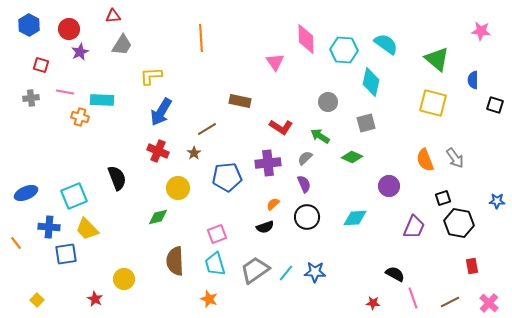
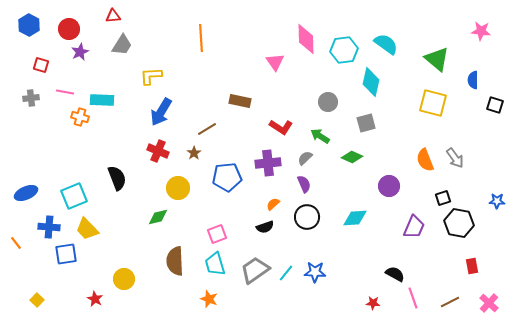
cyan hexagon at (344, 50): rotated 12 degrees counterclockwise
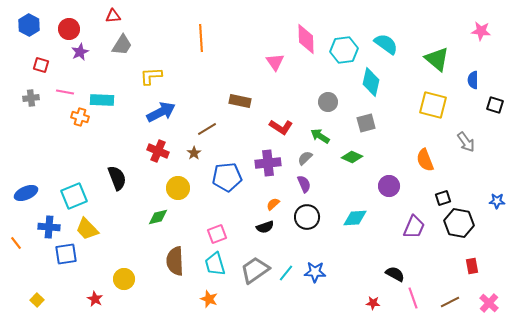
yellow square at (433, 103): moved 2 px down
blue arrow at (161, 112): rotated 148 degrees counterclockwise
gray arrow at (455, 158): moved 11 px right, 16 px up
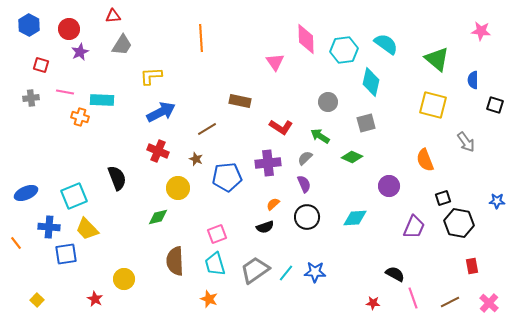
brown star at (194, 153): moved 2 px right, 6 px down; rotated 16 degrees counterclockwise
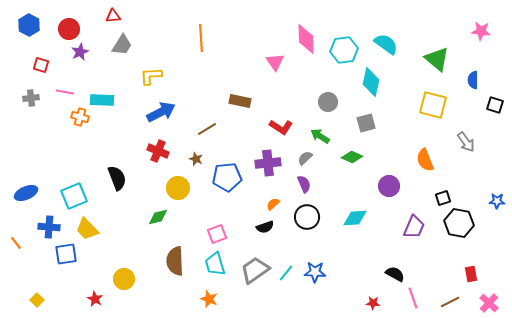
red rectangle at (472, 266): moved 1 px left, 8 px down
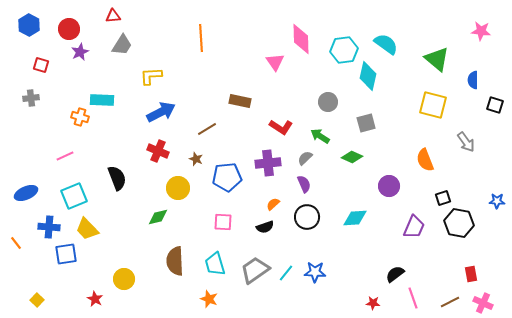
pink diamond at (306, 39): moved 5 px left
cyan diamond at (371, 82): moved 3 px left, 6 px up
pink line at (65, 92): moved 64 px down; rotated 36 degrees counterclockwise
pink square at (217, 234): moved 6 px right, 12 px up; rotated 24 degrees clockwise
black semicircle at (395, 274): rotated 66 degrees counterclockwise
pink cross at (489, 303): moved 6 px left; rotated 18 degrees counterclockwise
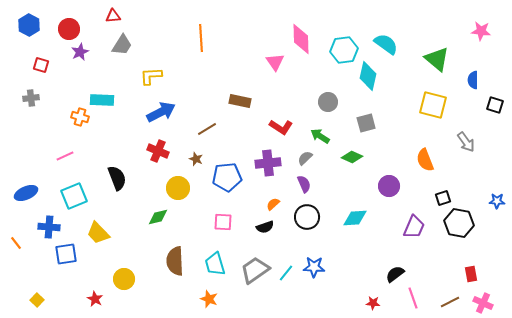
yellow trapezoid at (87, 229): moved 11 px right, 4 px down
blue star at (315, 272): moved 1 px left, 5 px up
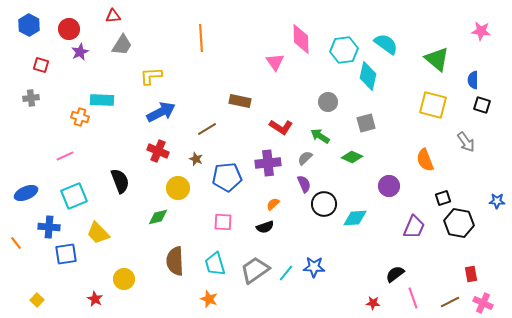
black square at (495, 105): moved 13 px left
black semicircle at (117, 178): moved 3 px right, 3 px down
black circle at (307, 217): moved 17 px right, 13 px up
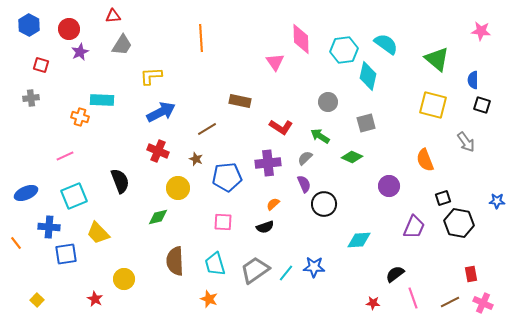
cyan diamond at (355, 218): moved 4 px right, 22 px down
